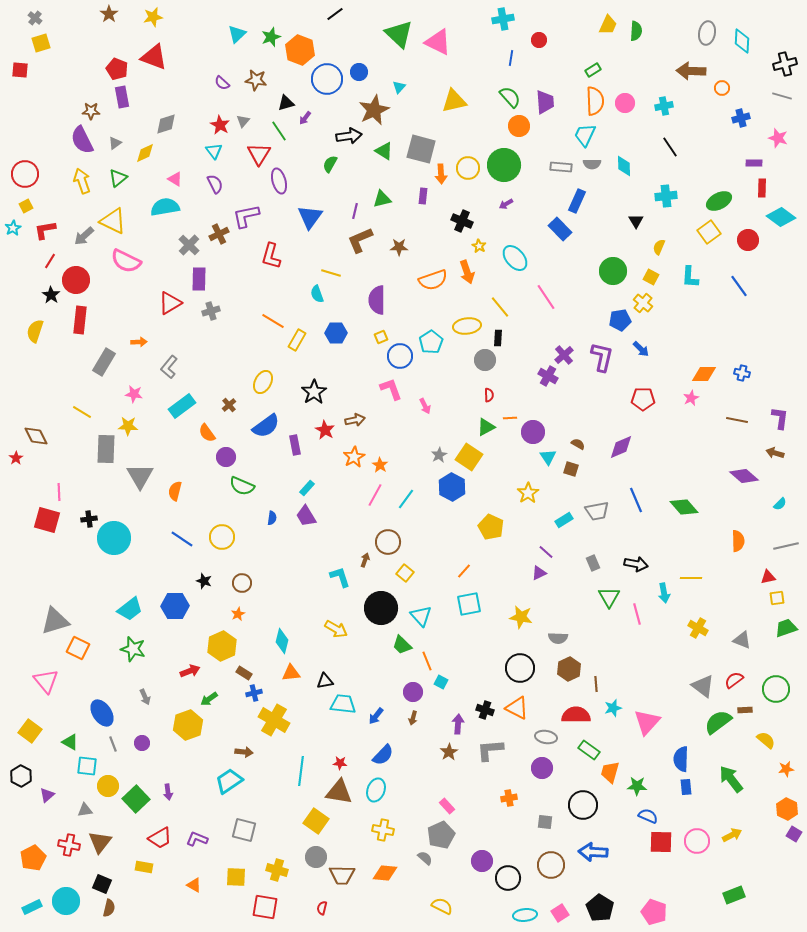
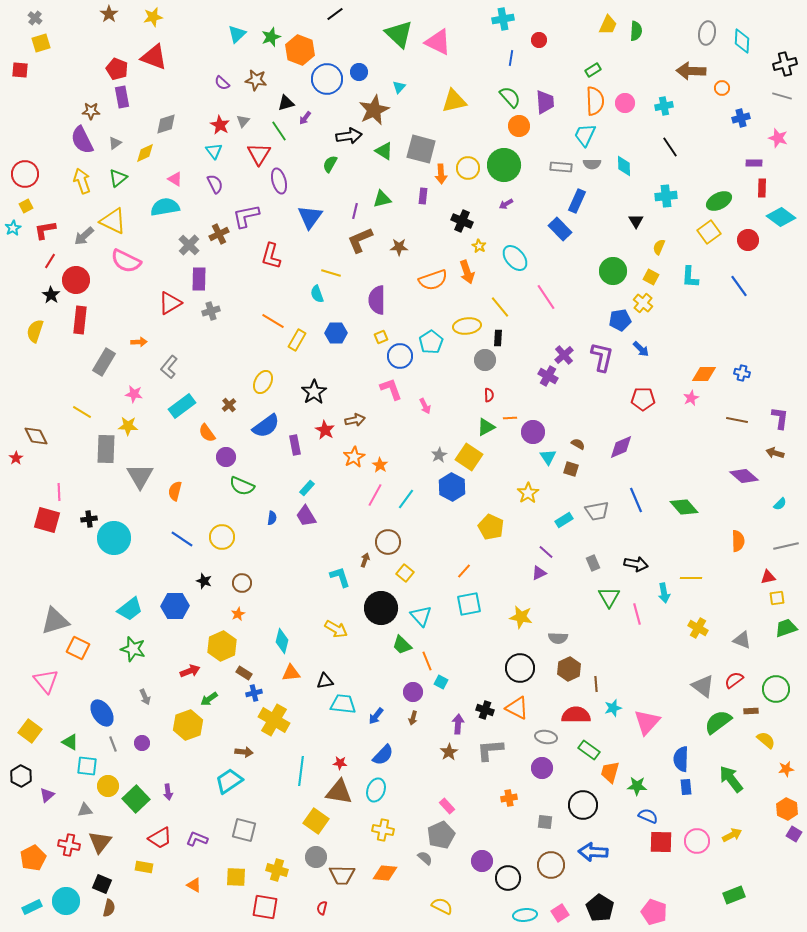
brown rectangle at (745, 710): moved 6 px right, 1 px down
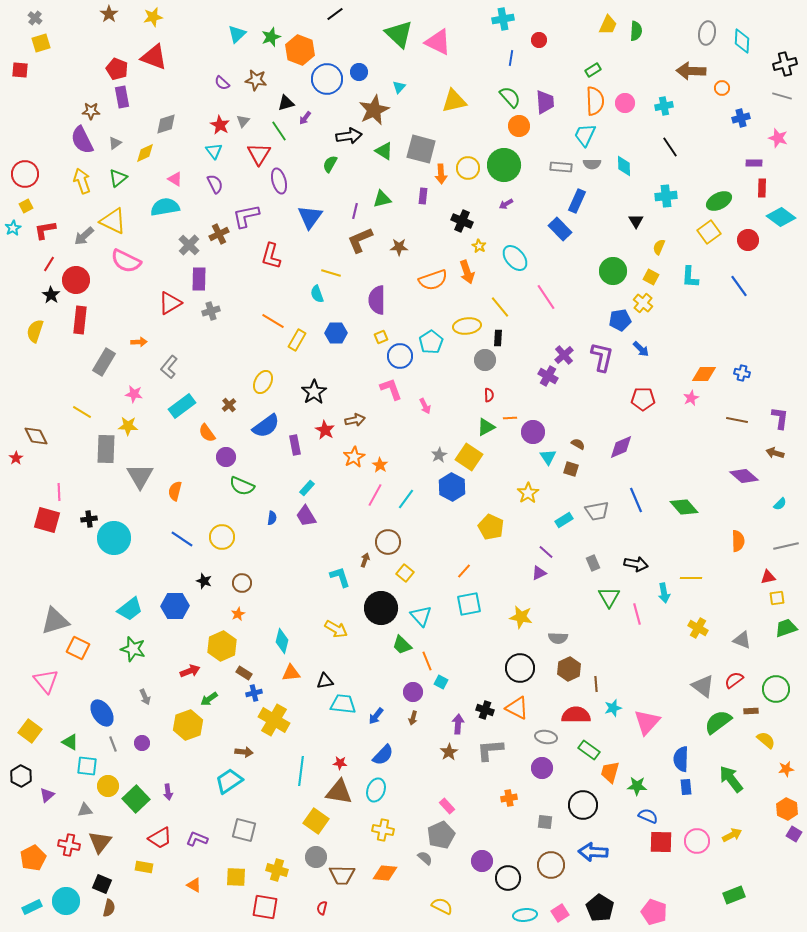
red line at (50, 261): moved 1 px left, 3 px down
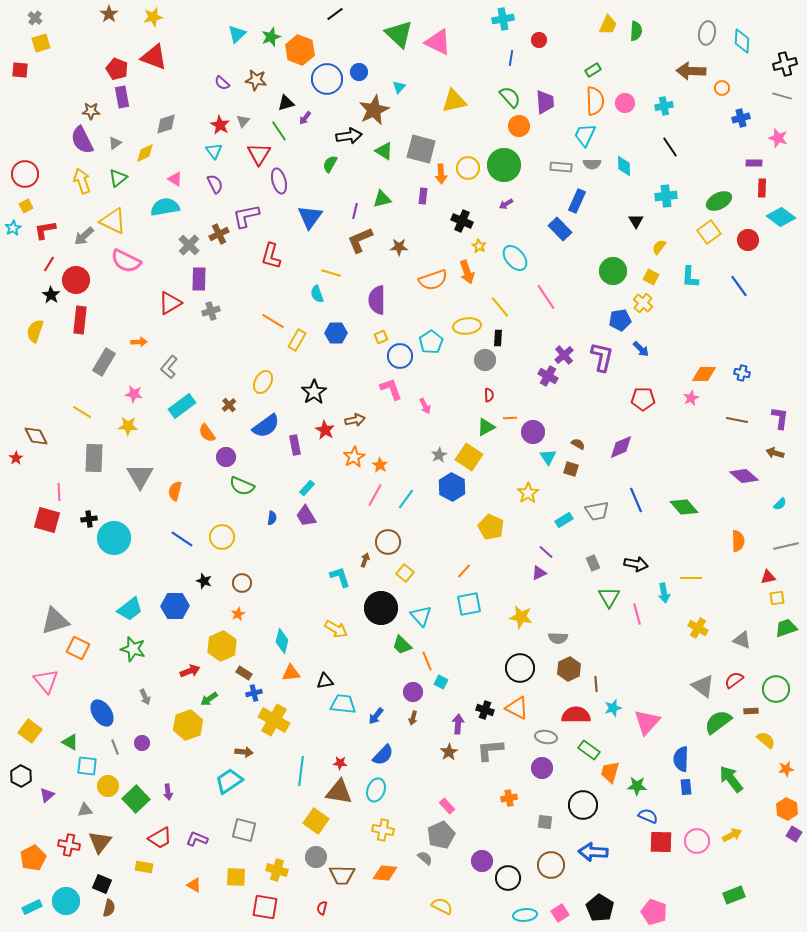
yellow semicircle at (659, 247): rotated 14 degrees clockwise
gray rectangle at (106, 449): moved 12 px left, 9 px down
gray line at (113, 744): moved 2 px right, 3 px down
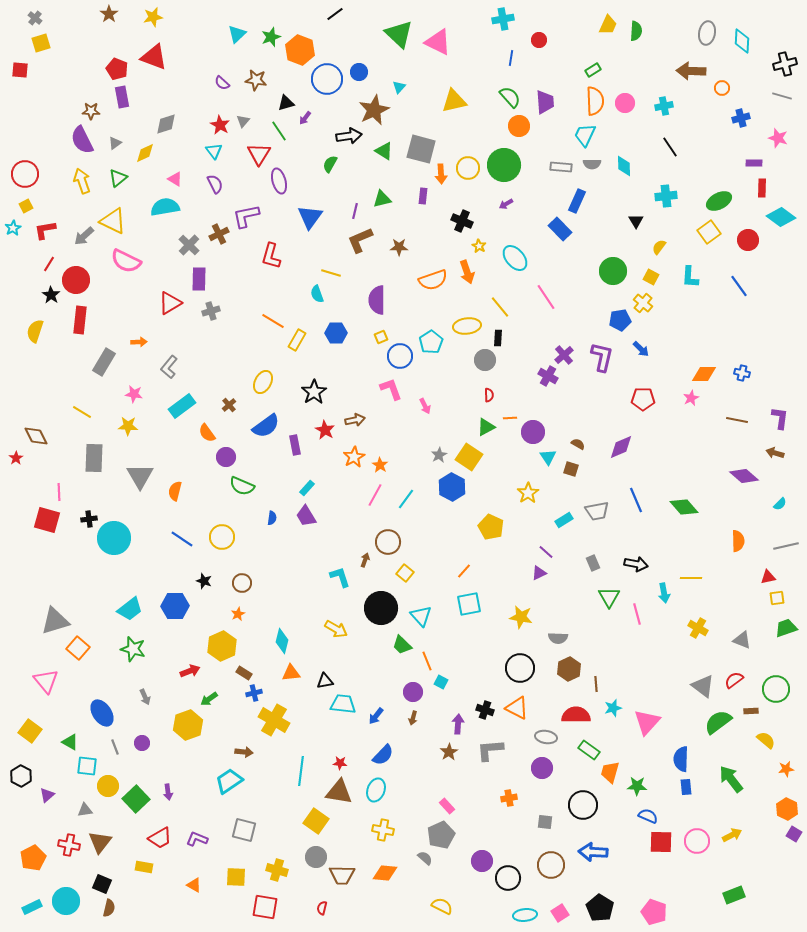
orange square at (78, 648): rotated 15 degrees clockwise
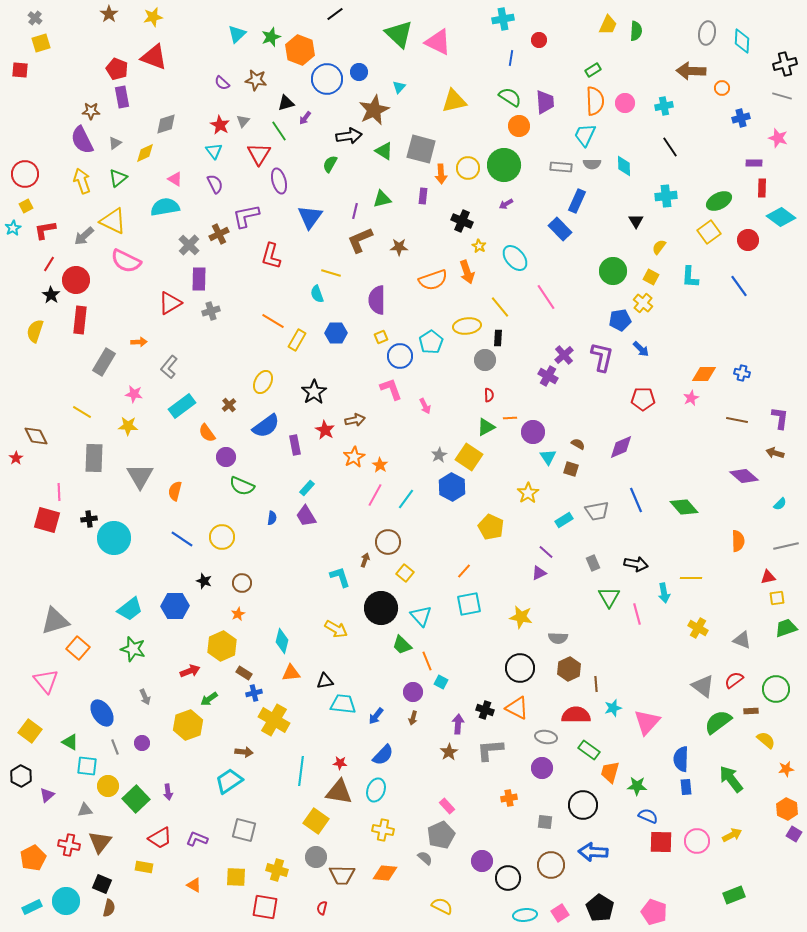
green semicircle at (510, 97): rotated 15 degrees counterclockwise
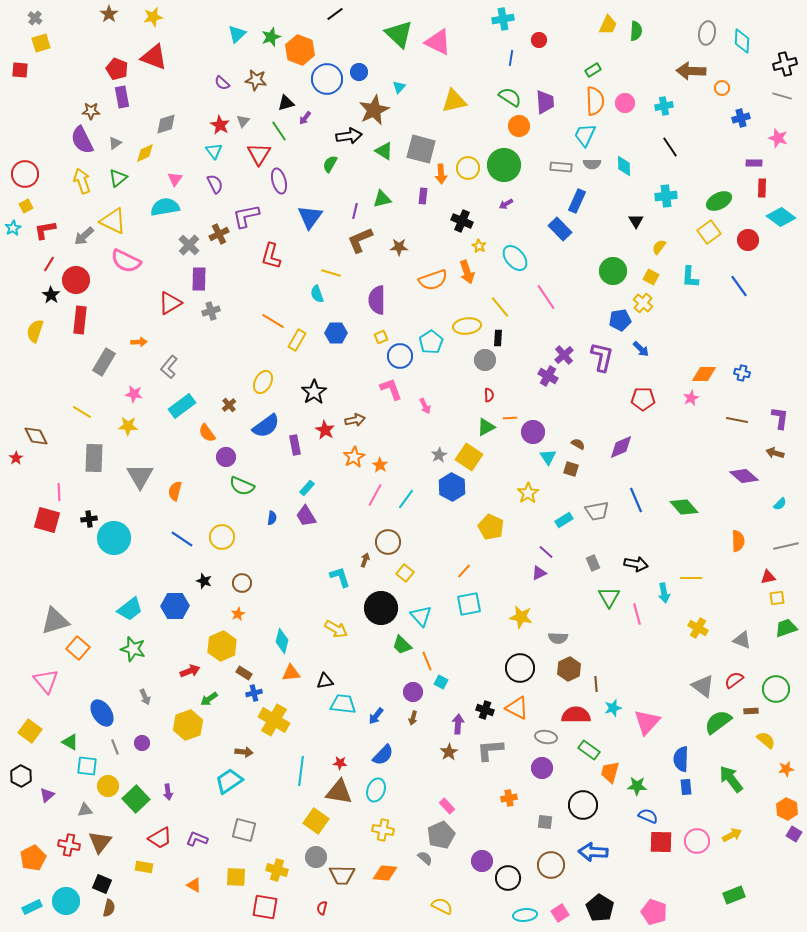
pink triangle at (175, 179): rotated 35 degrees clockwise
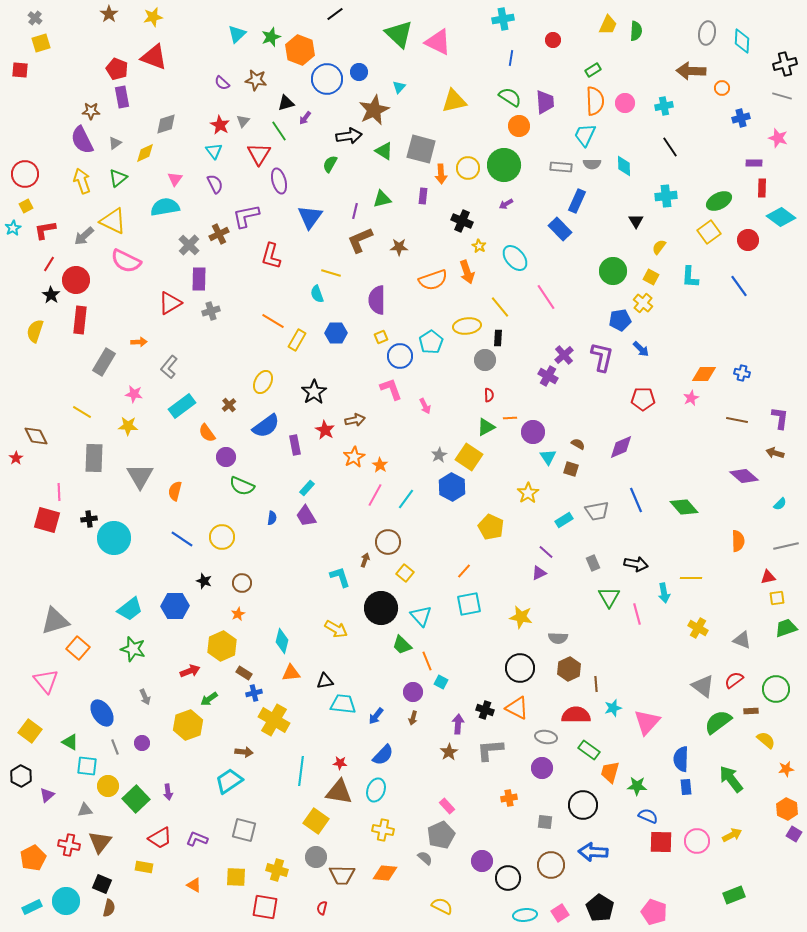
red circle at (539, 40): moved 14 px right
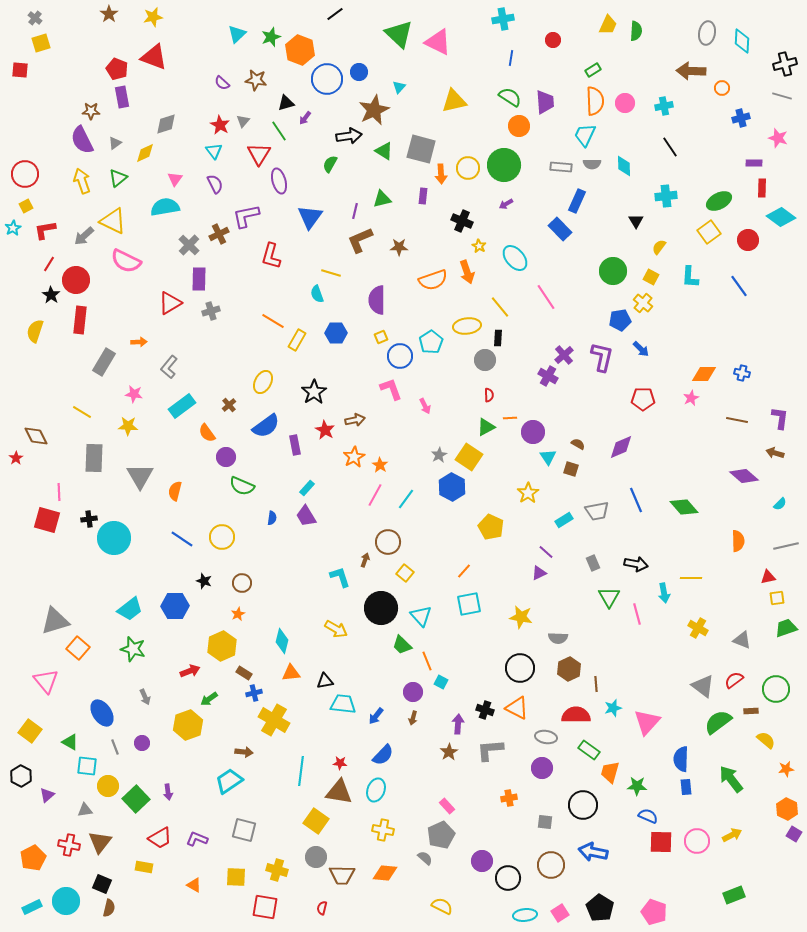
blue arrow at (593, 852): rotated 8 degrees clockwise
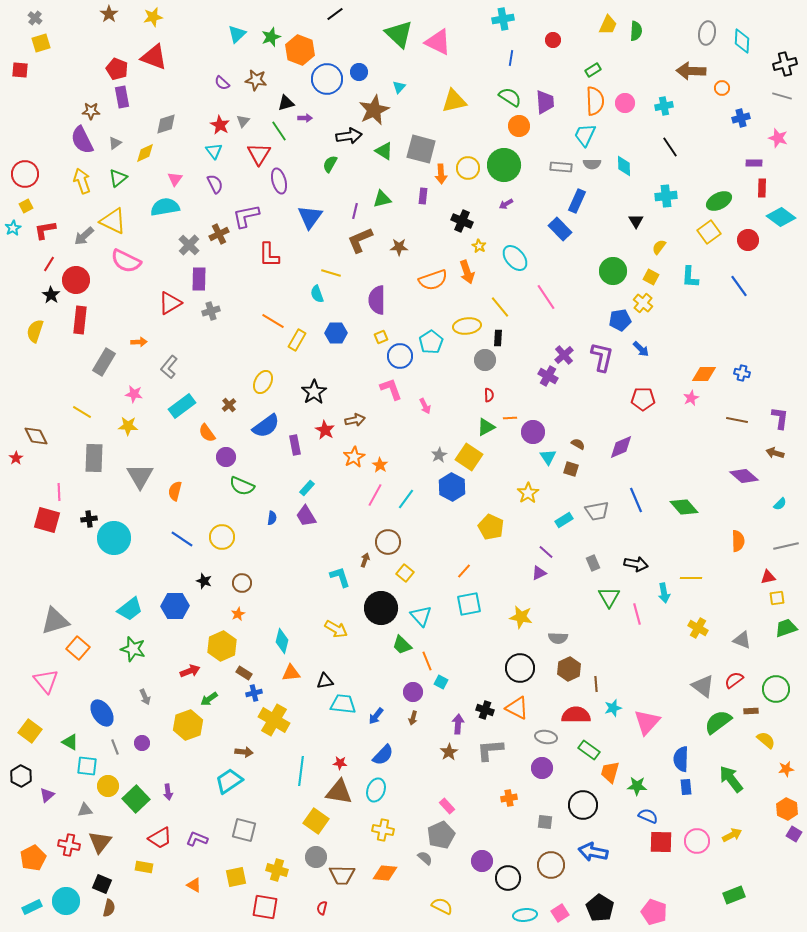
purple arrow at (305, 118): rotated 128 degrees counterclockwise
red L-shape at (271, 256): moved 2 px left, 1 px up; rotated 16 degrees counterclockwise
yellow square at (236, 877): rotated 15 degrees counterclockwise
